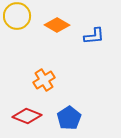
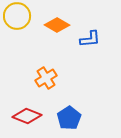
blue L-shape: moved 4 px left, 3 px down
orange cross: moved 2 px right, 2 px up
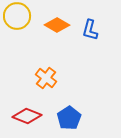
blue L-shape: moved 9 px up; rotated 110 degrees clockwise
orange cross: rotated 20 degrees counterclockwise
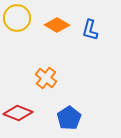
yellow circle: moved 2 px down
red diamond: moved 9 px left, 3 px up
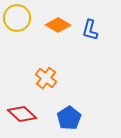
orange diamond: moved 1 px right
red diamond: moved 4 px right, 1 px down; rotated 20 degrees clockwise
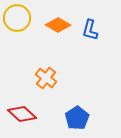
blue pentagon: moved 8 px right
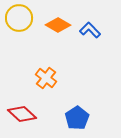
yellow circle: moved 2 px right
blue L-shape: rotated 120 degrees clockwise
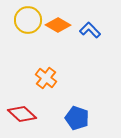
yellow circle: moved 9 px right, 2 px down
blue pentagon: rotated 20 degrees counterclockwise
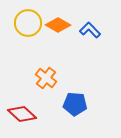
yellow circle: moved 3 px down
blue pentagon: moved 2 px left, 14 px up; rotated 15 degrees counterclockwise
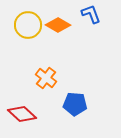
yellow circle: moved 2 px down
blue L-shape: moved 1 px right, 16 px up; rotated 25 degrees clockwise
